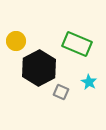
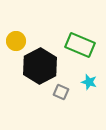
green rectangle: moved 3 px right, 1 px down
black hexagon: moved 1 px right, 2 px up
cyan star: rotated 14 degrees counterclockwise
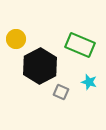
yellow circle: moved 2 px up
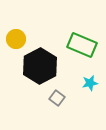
green rectangle: moved 2 px right
cyan star: moved 1 px right, 1 px down; rotated 28 degrees counterclockwise
gray square: moved 4 px left, 6 px down; rotated 14 degrees clockwise
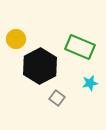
green rectangle: moved 2 px left, 2 px down
